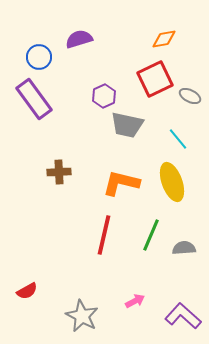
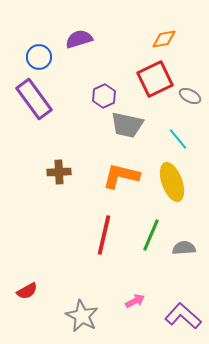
orange L-shape: moved 7 px up
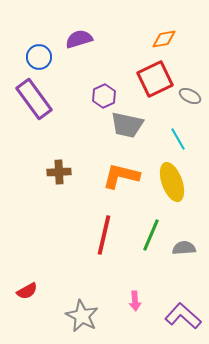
cyan line: rotated 10 degrees clockwise
pink arrow: rotated 114 degrees clockwise
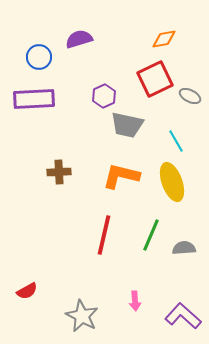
purple rectangle: rotated 57 degrees counterclockwise
cyan line: moved 2 px left, 2 px down
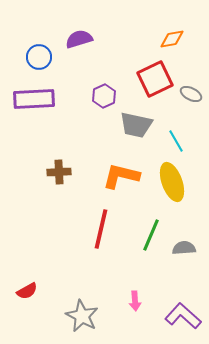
orange diamond: moved 8 px right
gray ellipse: moved 1 px right, 2 px up
gray trapezoid: moved 9 px right
red line: moved 3 px left, 6 px up
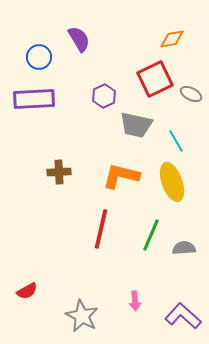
purple semicircle: rotated 76 degrees clockwise
